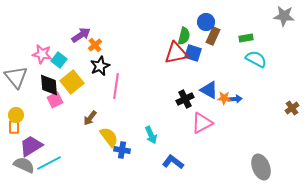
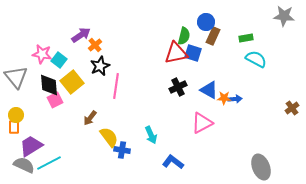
black cross: moved 7 px left, 12 px up
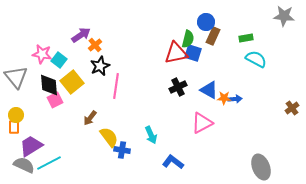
green semicircle: moved 4 px right, 3 px down
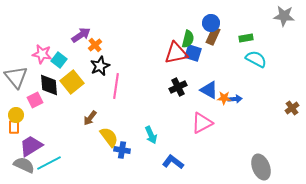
blue circle: moved 5 px right, 1 px down
pink square: moved 20 px left
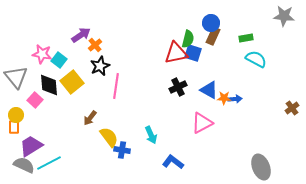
pink square: rotated 21 degrees counterclockwise
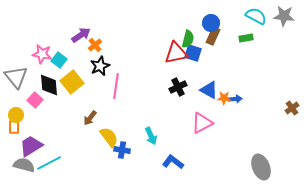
cyan semicircle: moved 43 px up
cyan arrow: moved 1 px down
gray semicircle: rotated 10 degrees counterclockwise
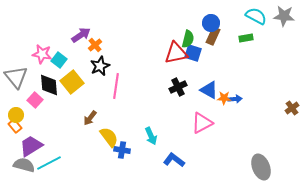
orange rectangle: moved 1 px right, 1 px up; rotated 40 degrees counterclockwise
blue L-shape: moved 1 px right, 2 px up
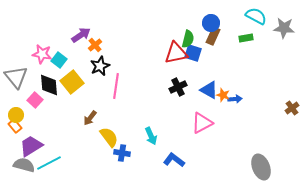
gray star: moved 12 px down
orange star: moved 1 px left, 3 px up; rotated 16 degrees clockwise
blue cross: moved 3 px down
